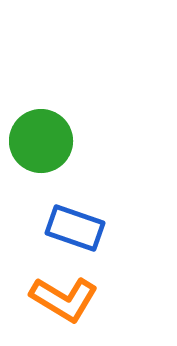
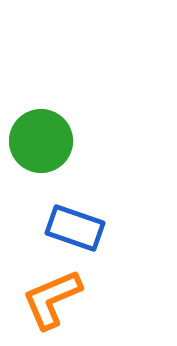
orange L-shape: moved 12 px left; rotated 126 degrees clockwise
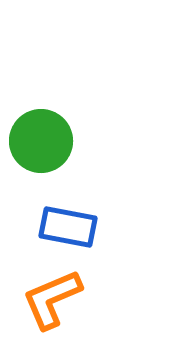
blue rectangle: moved 7 px left, 1 px up; rotated 8 degrees counterclockwise
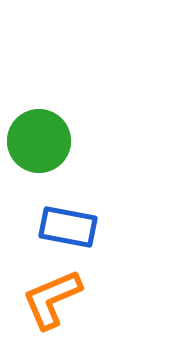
green circle: moved 2 px left
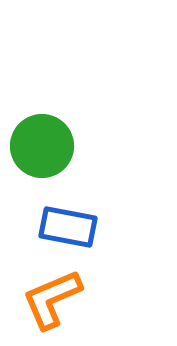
green circle: moved 3 px right, 5 px down
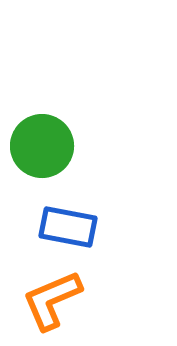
orange L-shape: moved 1 px down
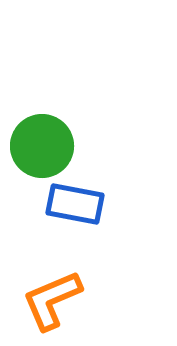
blue rectangle: moved 7 px right, 23 px up
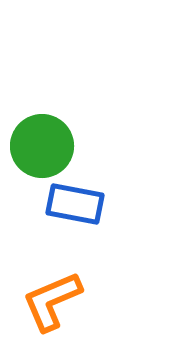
orange L-shape: moved 1 px down
